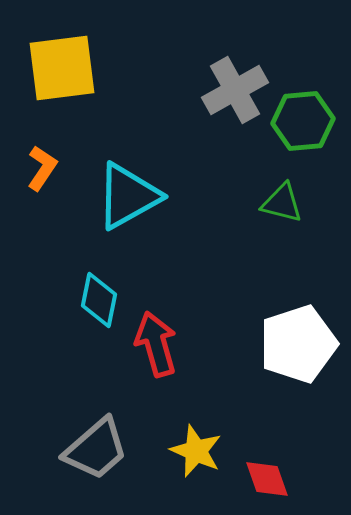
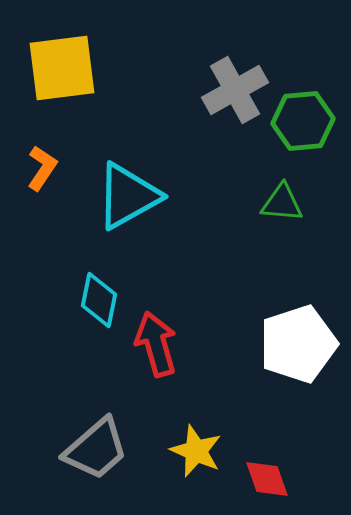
green triangle: rotated 9 degrees counterclockwise
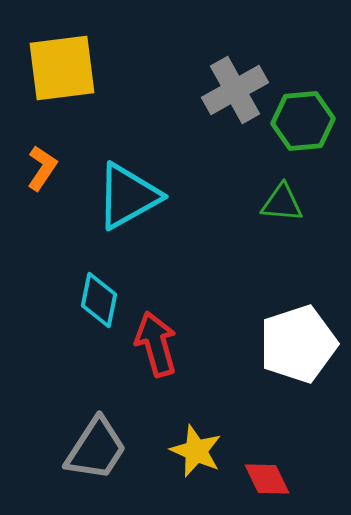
gray trapezoid: rotated 16 degrees counterclockwise
red diamond: rotated 6 degrees counterclockwise
